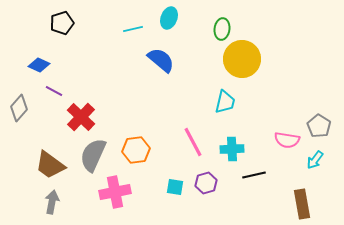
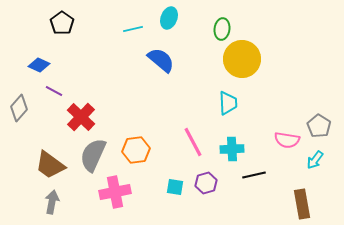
black pentagon: rotated 20 degrees counterclockwise
cyan trapezoid: moved 3 px right, 1 px down; rotated 15 degrees counterclockwise
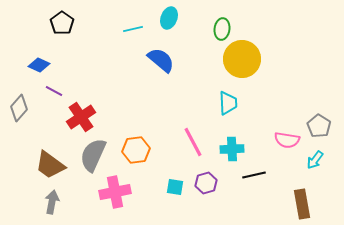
red cross: rotated 12 degrees clockwise
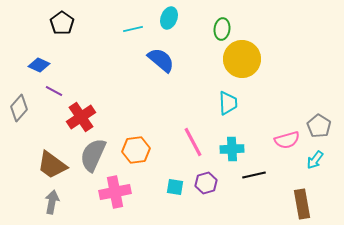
pink semicircle: rotated 25 degrees counterclockwise
brown trapezoid: moved 2 px right
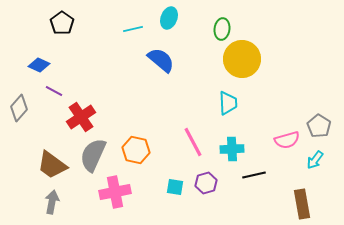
orange hexagon: rotated 20 degrees clockwise
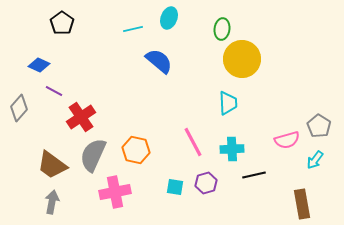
blue semicircle: moved 2 px left, 1 px down
